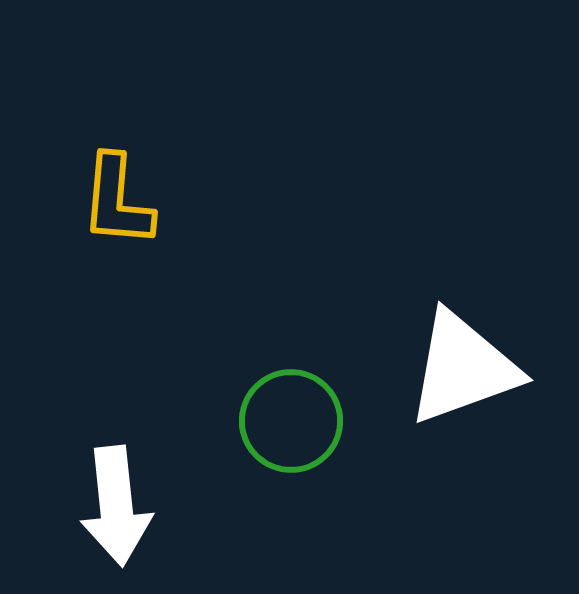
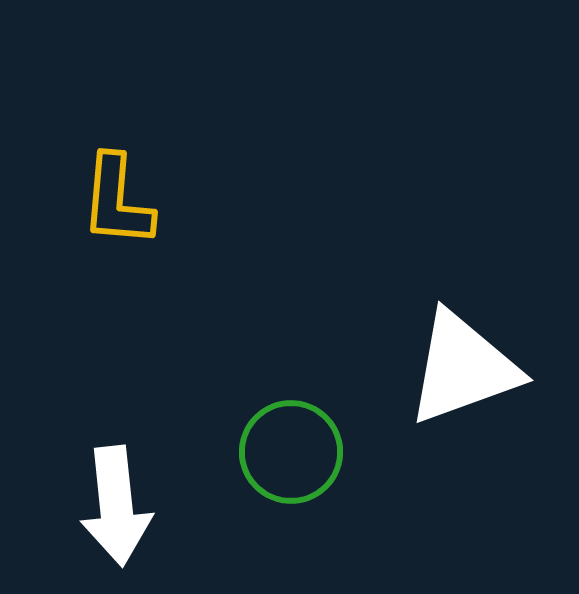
green circle: moved 31 px down
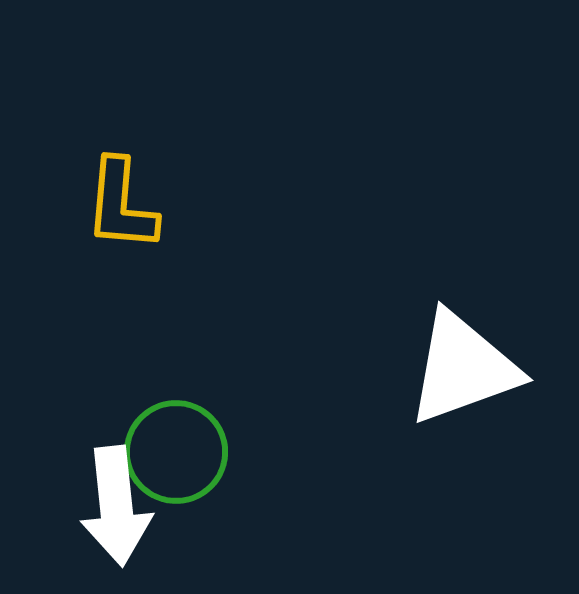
yellow L-shape: moved 4 px right, 4 px down
green circle: moved 115 px left
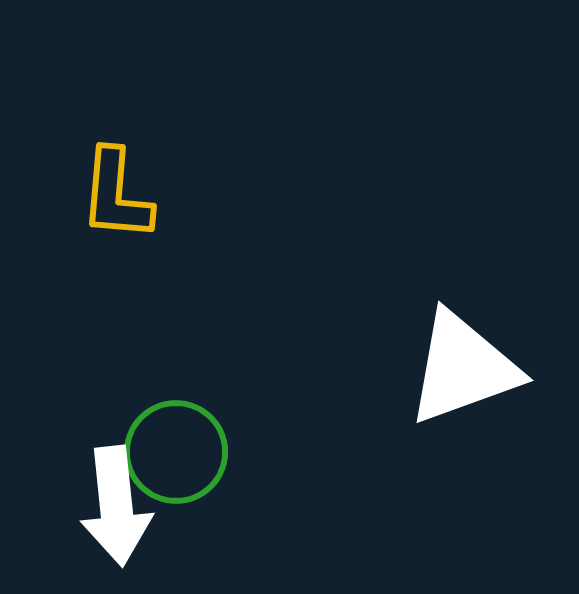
yellow L-shape: moved 5 px left, 10 px up
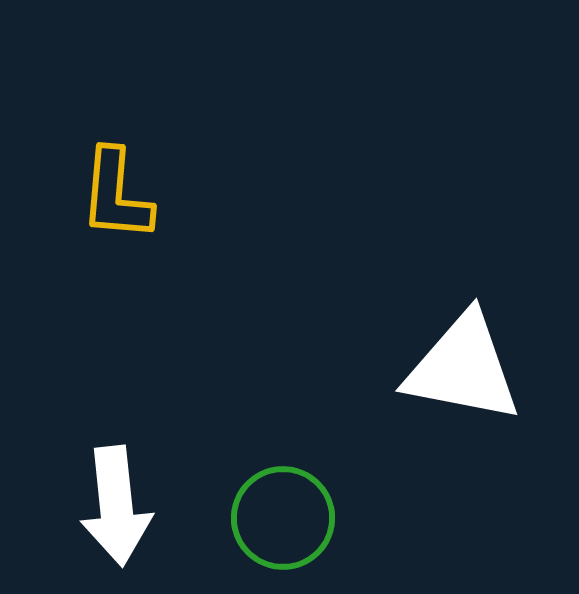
white triangle: rotated 31 degrees clockwise
green circle: moved 107 px right, 66 px down
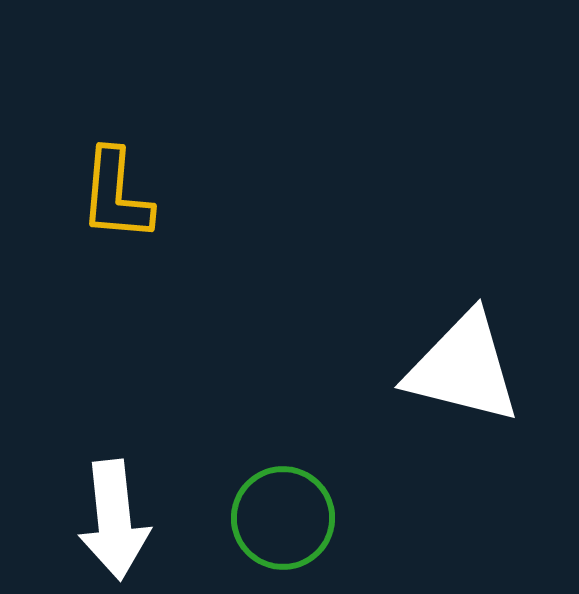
white triangle: rotated 3 degrees clockwise
white arrow: moved 2 px left, 14 px down
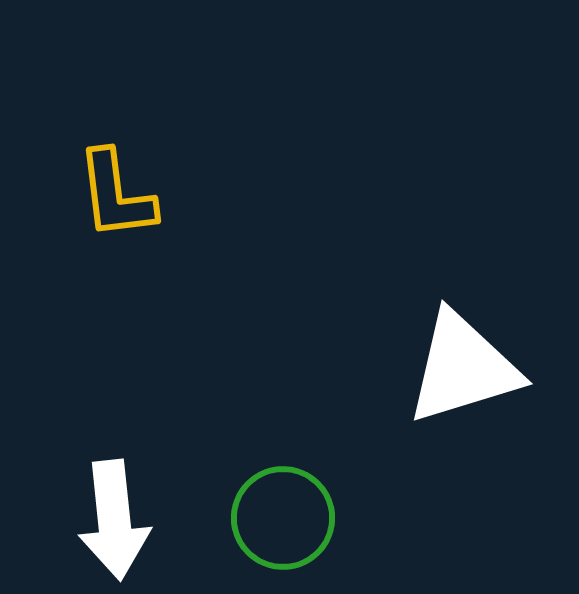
yellow L-shape: rotated 12 degrees counterclockwise
white triangle: rotated 31 degrees counterclockwise
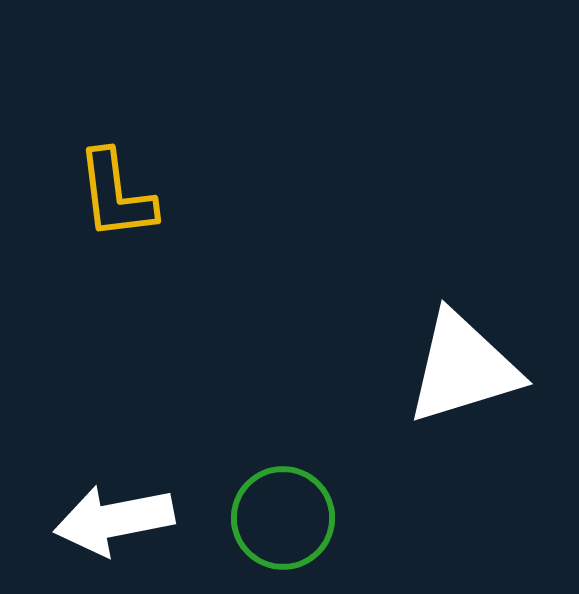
white arrow: rotated 85 degrees clockwise
